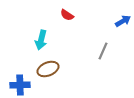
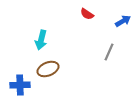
red semicircle: moved 20 px right, 1 px up
gray line: moved 6 px right, 1 px down
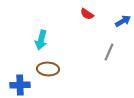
brown ellipse: rotated 25 degrees clockwise
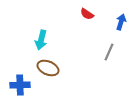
blue arrow: moved 2 px left, 1 px down; rotated 42 degrees counterclockwise
brown ellipse: moved 1 px up; rotated 20 degrees clockwise
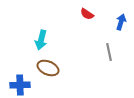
gray line: rotated 36 degrees counterclockwise
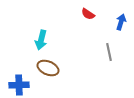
red semicircle: moved 1 px right
blue cross: moved 1 px left
